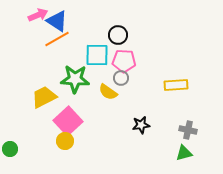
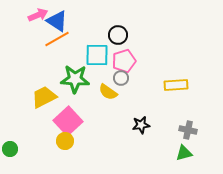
pink pentagon: rotated 20 degrees counterclockwise
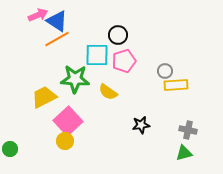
gray circle: moved 44 px right, 7 px up
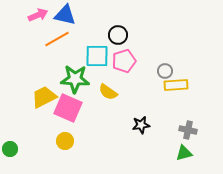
blue triangle: moved 8 px right, 6 px up; rotated 20 degrees counterclockwise
cyan square: moved 1 px down
pink square: moved 13 px up; rotated 24 degrees counterclockwise
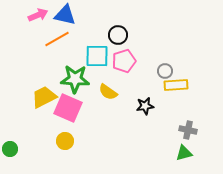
black star: moved 4 px right, 19 px up
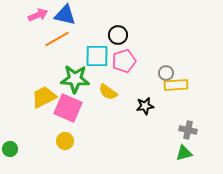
gray circle: moved 1 px right, 2 px down
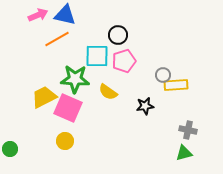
gray circle: moved 3 px left, 2 px down
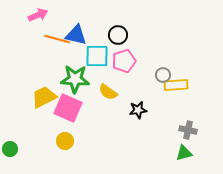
blue triangle: moved 11 px right, 20 px down
orange line: rotated 45 degrees clockwise
black star: moved 7 px left, 4 px down
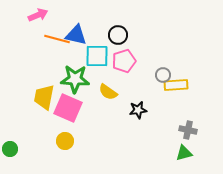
yellow trapezoid: rotated 52 degrees counterclockwise
